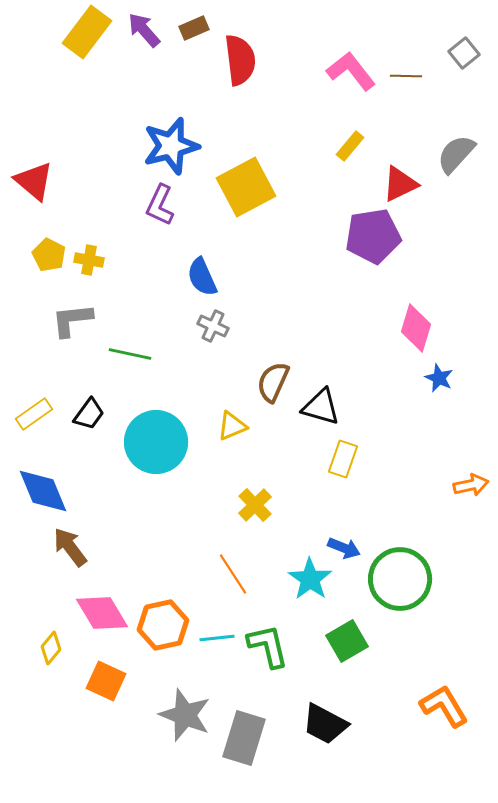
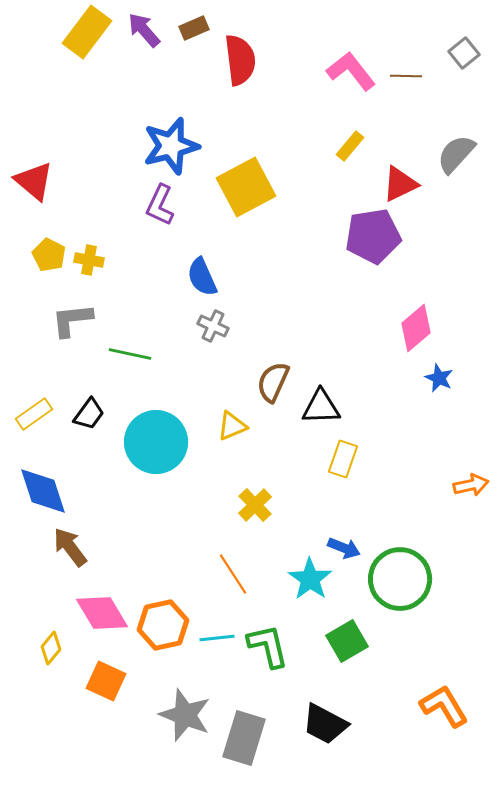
pink diamond at (416, 328): rotated 33 degrees clockwise
black triangle at (321, 407): rotated 18 degrees counterclockwise
blue diamond at (43, 491): rotated 4 degrees clockwise
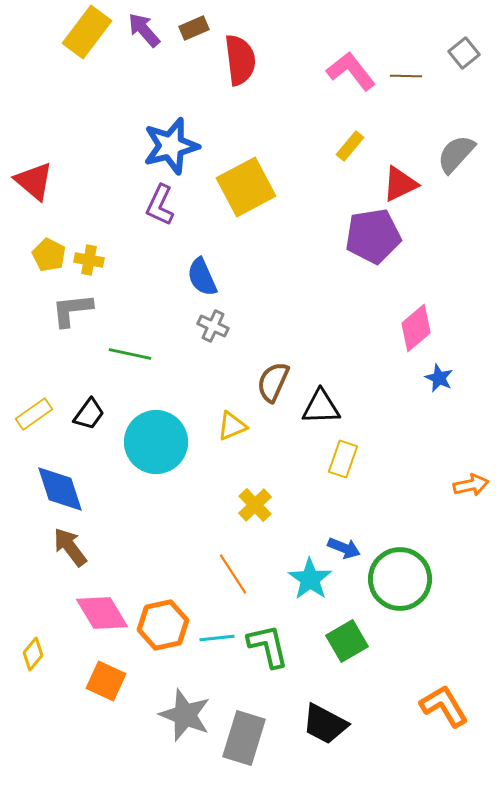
gray L-shape at (72, 320): moved 10 px up
blue diamond at (43, 491): moved 17 px right, 2 px up
yellow diamond at (51, 648): moved 18 px left, 6 px down
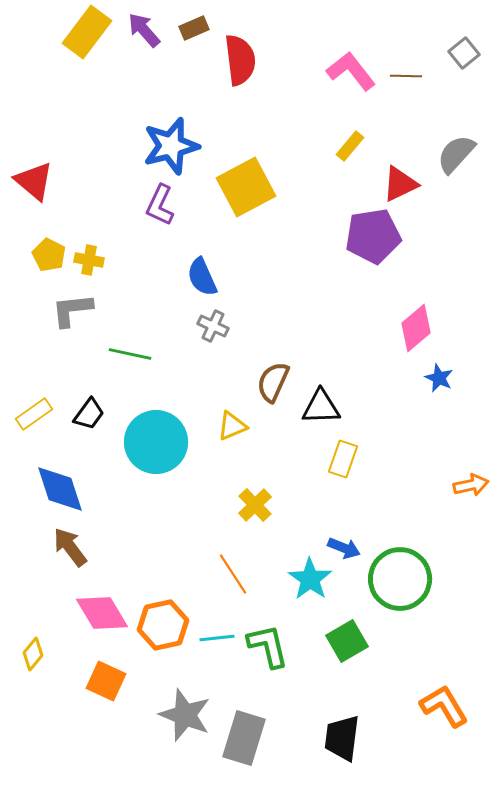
black trapezoid at (325, 724): moved 17 px right, 14 px down; rotated 69 degrees clockwise
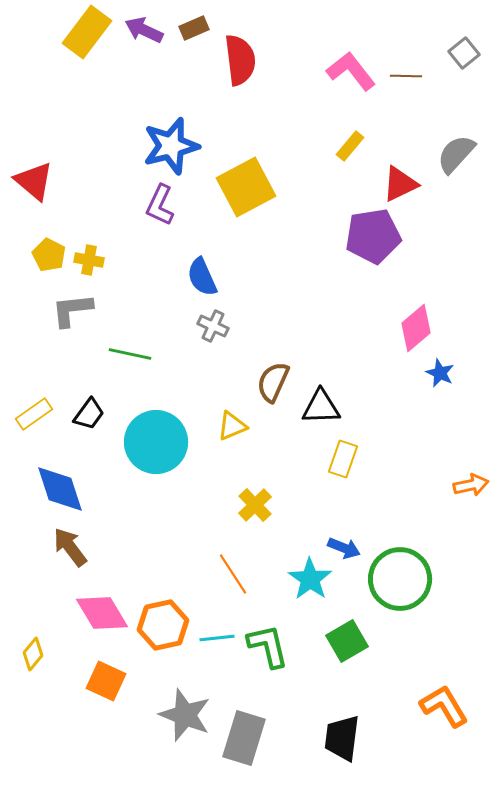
purple arrow at (144, 30): rotated 24 degrees counterclockwise
blue star at (439, 378): moved 1 px right, 5 px up
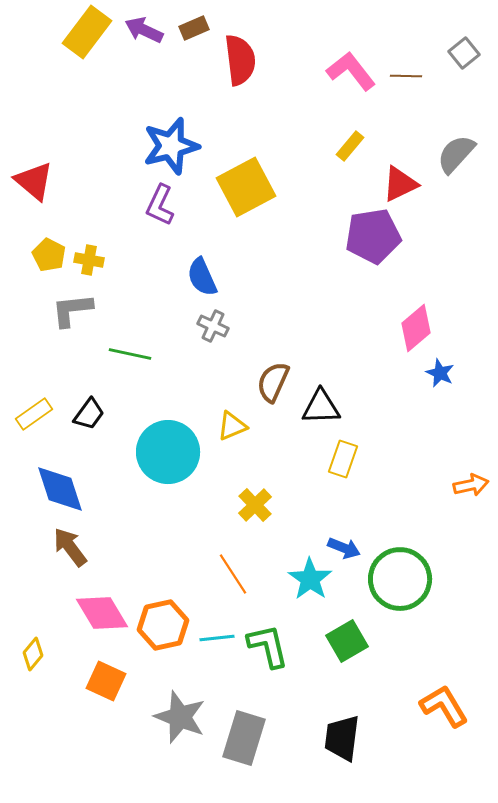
cyan circle at (156, 442): moved 12 px right, 10 px down
gray star at (185, 715): moved 5 px left, 2 px down
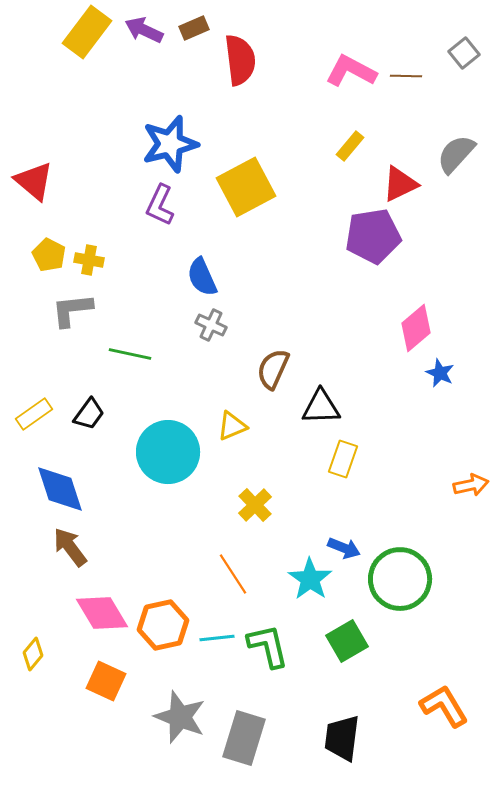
pink L-shape at (351, 71): rotated 24 degrees counterclockwise
blue star at (171, 146): moved 1 px left, 2 px up
gray cross at (213, 326): moved 2 px left, 1 px up
brown semicircle at (273, 382): moved 13 px up
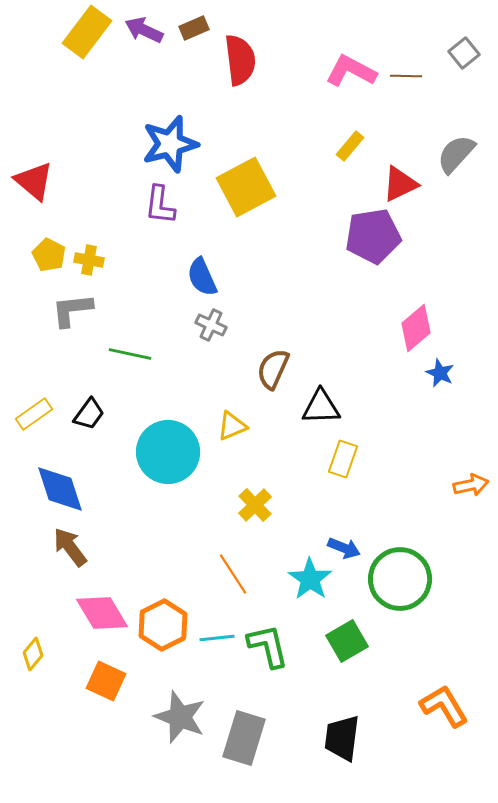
purple L-shape at (160, 205): rotated 18 degrees counterclockwise
orange hexagon at (163, 625): rotated 15 degrees counterclockwise
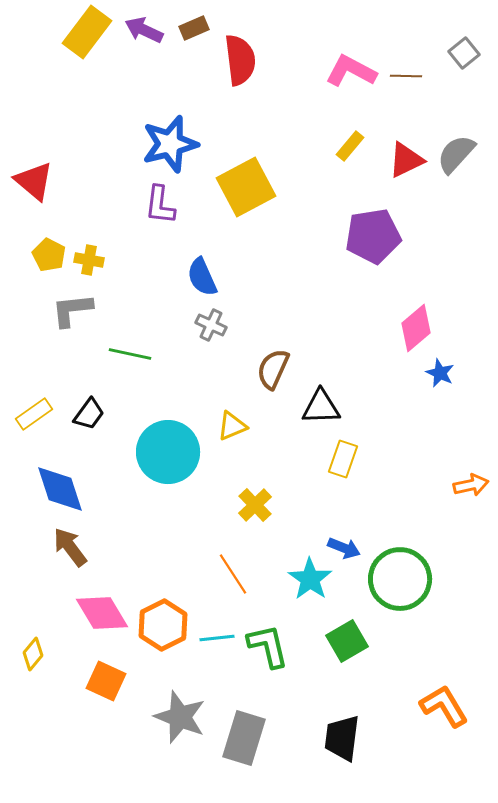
red triangle at (400, 184): moved 6 px right, 24 px up
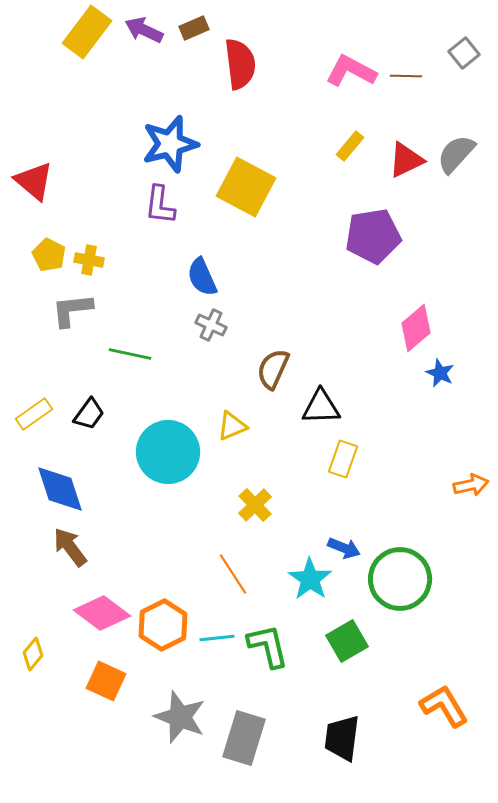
red semicircle at (240, 60): moved 4 px down
yellow square at (246, 187): rotated 34 degrees counterclockwise
pink diamond at (102, 613): rotated 22 degrees counterclockwise
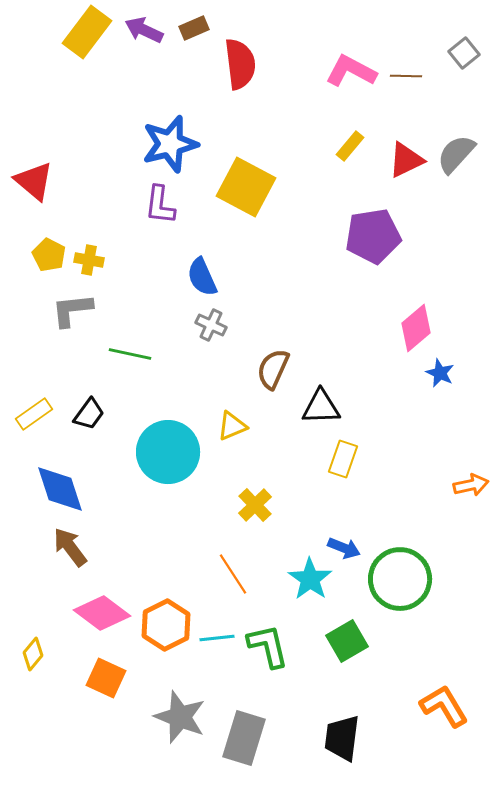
orange hexagon at (163, 625): moved 3 px right
orange square at (106, 681): moved 3 px up
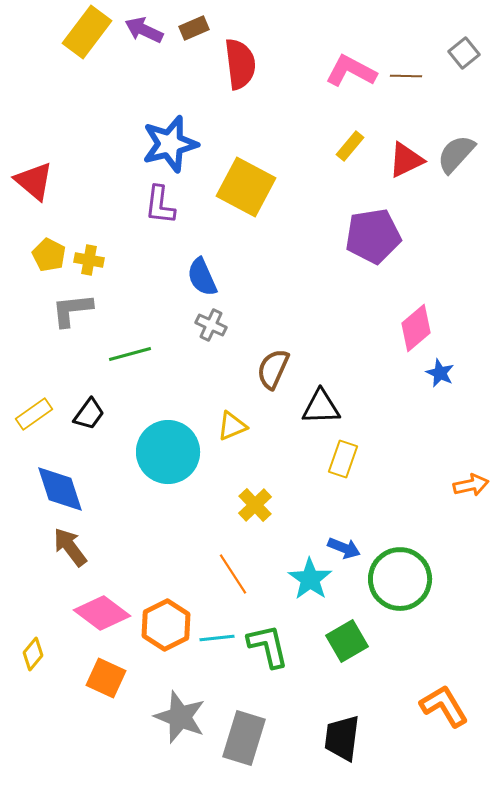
green line at (130, 354): rotated 27 degrees counterclockwise
